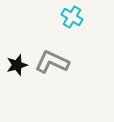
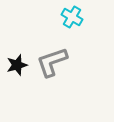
gray L-shape: rotated 44 degrees counterclockwise
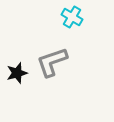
black star: moved 8 px down
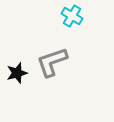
cyan cross: moved 1 px up
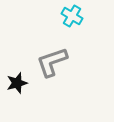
black star: moved 10 px down
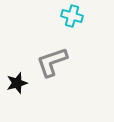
cyan cross: rotated 15 degrees counterclockwise
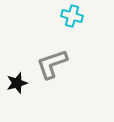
gray L-shape: moved 2 px down
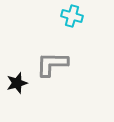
gray L-shape: rotated 20 degrees clockwise
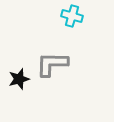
black star: moved 2 px right, 4 px up
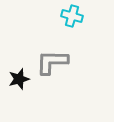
gray L-shape: moved 2 px up
